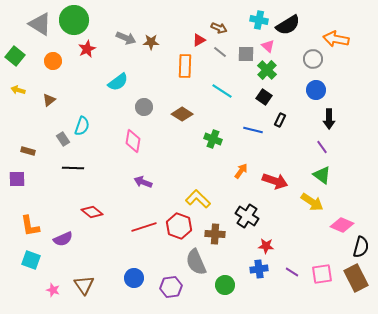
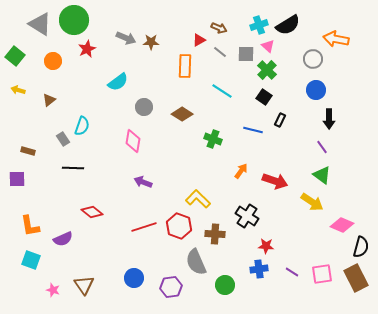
cyan cross at (259, 20): moved 5 px down; rotated 30 degrees counterclockwise
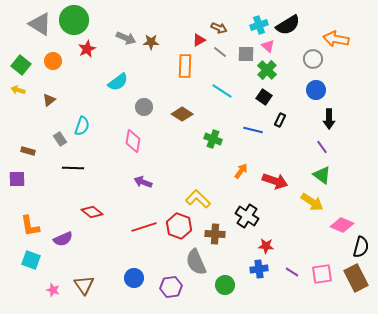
green square at (15, 56): moved 6 px right, 9 px down
gray rectangle at (63, 139): moved 3 px left
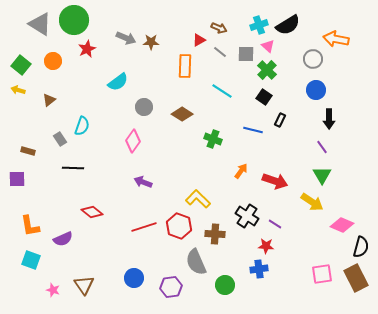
pink diamond at (133, 141): rotated 25 degrees clockwise
green triangle at (322, 175): rotated 24 degrees clockwise
purple line at (292, 272): moved 17 px left, 48 px up
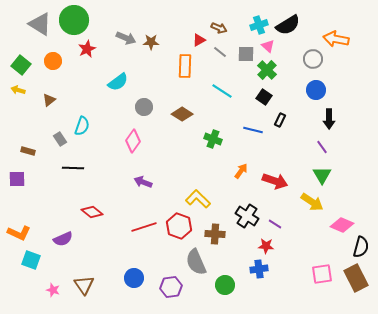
orange L-shape at (30, 226): moved 11 px left, 7 px down; rotated 55 degrees counterclockwise
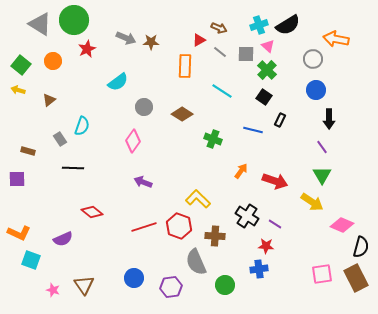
brown cross at (215, 234): moved 2 px down
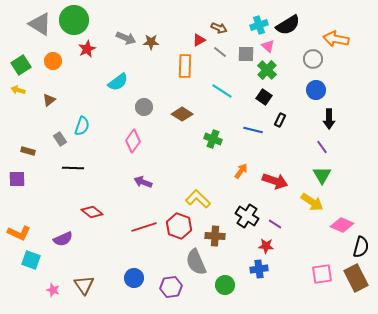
green square at (21, 65): rotated 18 degrees clockwise
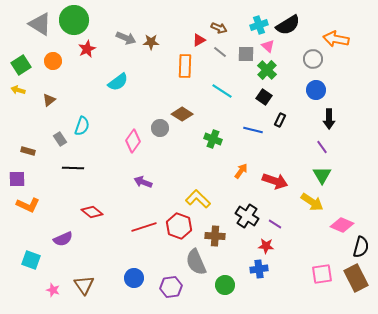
gray circle at (144, 107): moved 16 px right, 21 px down
orange L-shape at (19, 233): moved 9 px right, 28 px up
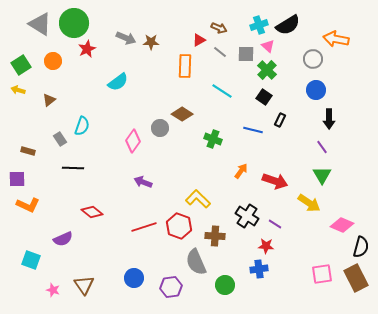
green circle at (74, 20): moved 3 px down
yellow arrow at (312, 202): moved 3 px left, 1 px down
